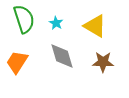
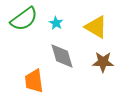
green semicircle: rotated 72 degrees clockwise
yellow triangle: moved 1 px right, 1 px down
orange trapezoid: moved 17 px right, 19 px down; rotated 40 degrees counterclockwise
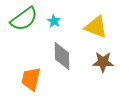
cyan star: moved 2 px left, 2 px up
yellow triangle: rotated 10 degrees counterclockwise
gray diamond: rotated 16 degrees clockwise
orange trapezoid: moved 3 px left, 2 px up; rotated 20 degrees clockwise
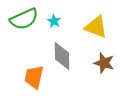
green semicircle: rotated 12 degrees clockwise
brown star: moved 1 px right, 1 px down; rotated 15 degrees clockwise
orange trapezoid: moved 3 px right, 2 px up
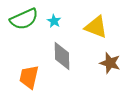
brown star: moved 6 px right
orange trapezoid: moved 5 px left
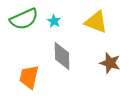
yellow triangle: moved 5 px up
